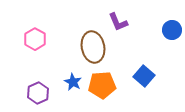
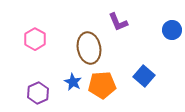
brown ellipse: moved 4 px left, 1 px down
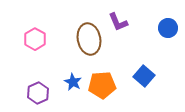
blue circle: moved 4 px left, 2 px up
brown ellipse: moved 9 px up
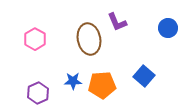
purple L-shape: moved 1 px left
blue star: moved 1 px up; rotated 30 degrees counterclockwise
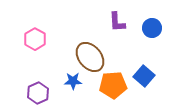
purple L-shape: rotated 20 degrees clockwise
blue circle: moved 16 px left
brown ellipse: moved 1 px right, 18 px down; rotated 28 degrees counterclockwise
orange pentagon: moved 11 px right
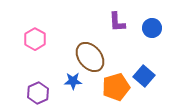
orange pentagon: moved 3 px right, 2 px down; rotated 12 degrees counterclockwise
